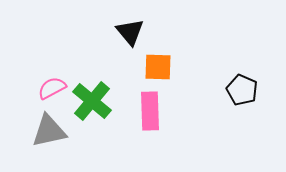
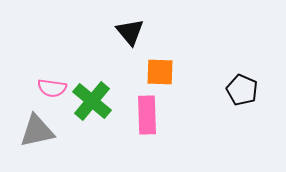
orange square: moved 2 px right, 5 px down
pink semicircle: rotated 144 degrees counterclockwise
pink rectangle: moved 3 px left, 4 px down
gray triangle: moved 12 px left
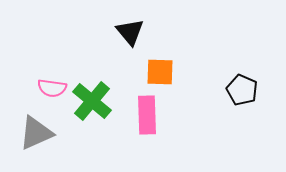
gray triangle: moved 1 px left, 2 px down; rotated 12 degrees counterclockwise
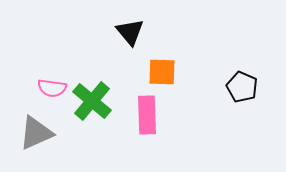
orange square: moved 2 px right
black pentagon: moved 3 px up
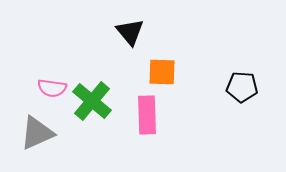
black pentagon: rotated 20 degrees counterclockwise
gray triangle: moved 1 px right
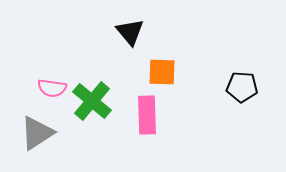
gray triangle: rotated 9 degrees counterclockwise
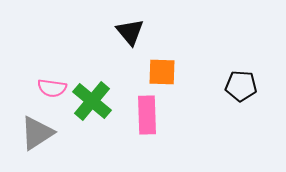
black pentagon: moved 1 px left, 1 px up
